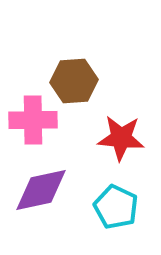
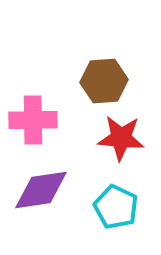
brown hexagon: moved 30 px right
purple diamond: rotated 4 degrees clockwise
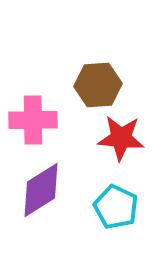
brown hexagon: moved 6 px left, 4 px down
purple diamond: rotated 24 degrees counterclockwise
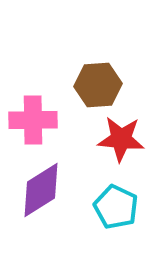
red star: moved 1 px down
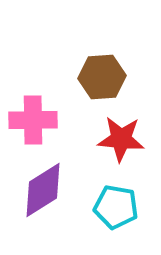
brown hexagon: moved 4 px right, 8 px up
purple diamond: moved 2 px right
cyan pentagon: rotated 15 degrees counterclockwise
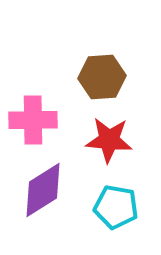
red star: moved 12 px left, 1 px down
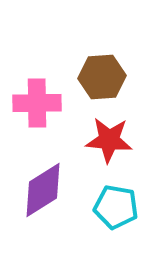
pink cross: moved 4 px right, 17 px up
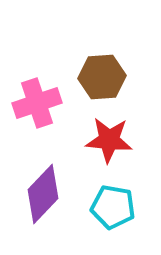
pink cross: rotated 18 degrees counterclockwise
purple diamond: moved 4 px down; rotated 14 degrees counterclockwise
cyan pentagon: moved 3 px left
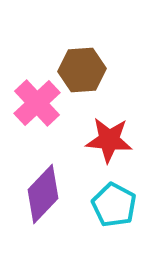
brown hexagon: moved 20 px left, 7 px up
pink cross: rotated 24 degrees counterclockwise
cyan pentagon: moved 1 px right, 2 px up; rotated 18 degrees clockwise
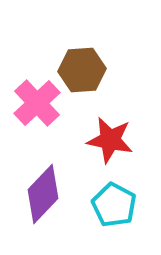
red star: moved 1 px right; rotated 6 degrees clockwise
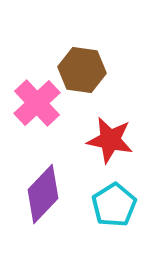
brown hexagon: rotated 12 degrees clockwise
cyan pentagon: rotated 12 degrees clockwise
